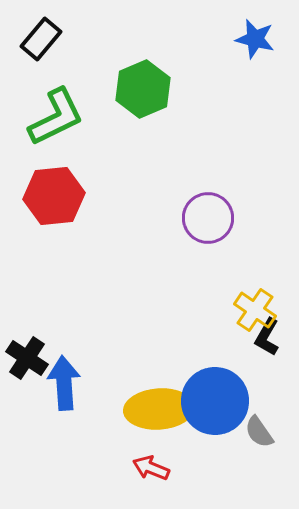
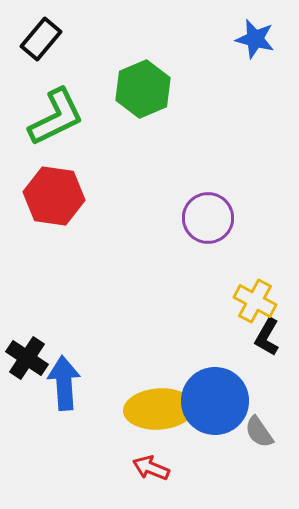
red hexagon: rotated 14 degrees clockwise
yellow cross: moved 9 px up; rotated 6 degrees counterclockwise
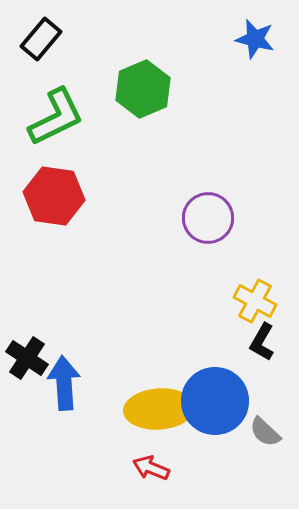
black L-shape: moved 5 px left, 5 px down
gray semicircle: moved 6 px right; rotated 12 degrees counterclockwise
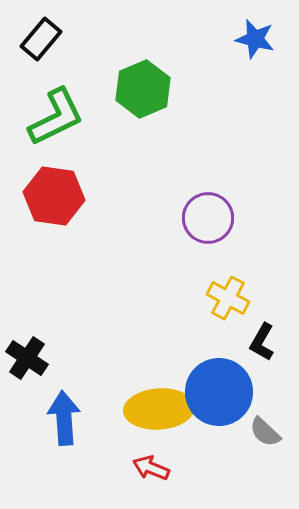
yellow cross: moved 27 px left, 3 px up
blue arrow: moved 35 px down
blue circle: moved 4 px right, 9 px up
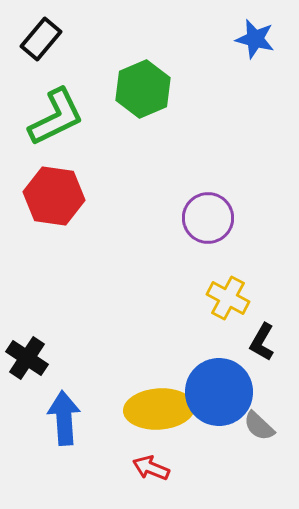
gray semicircle: moved 6 px left, 6 px up
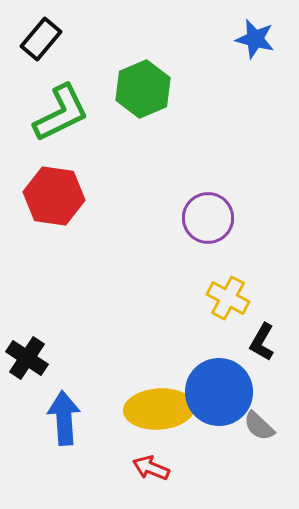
green L-shape: moved 5 px right, 4 px up
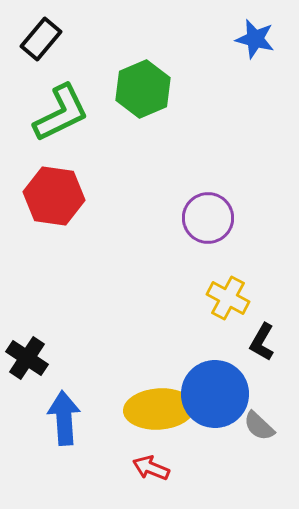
blue circle: moved 4 px left, 2 px down
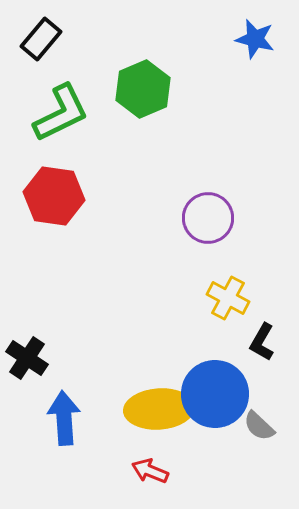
red arrow: moved 1 px left, 3 px down
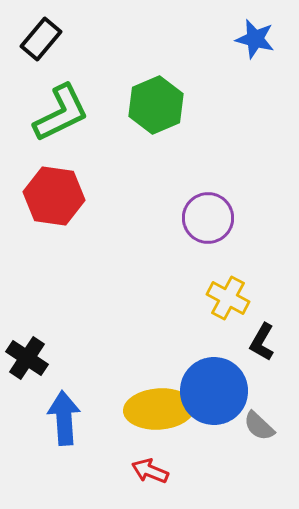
green hexagon: moved 13 px right, 16 px down
blue circle: moved 1 px left, 3 px up
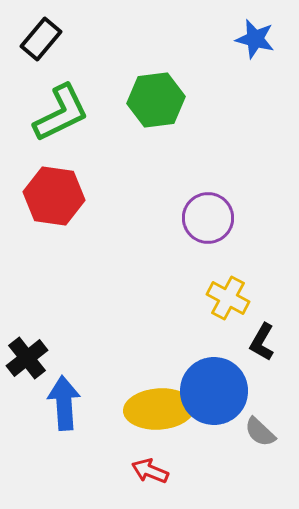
green hexagon: moved 5 px up; rotated 16 degrees clockwise
black cross: rotated 18 degrees clockwise
blue arrow: moved 15 px up
gray semicircle: moved 1 px right, 6 px down
